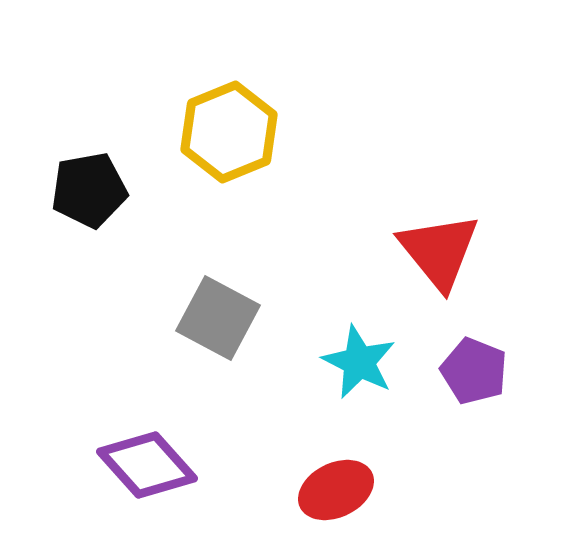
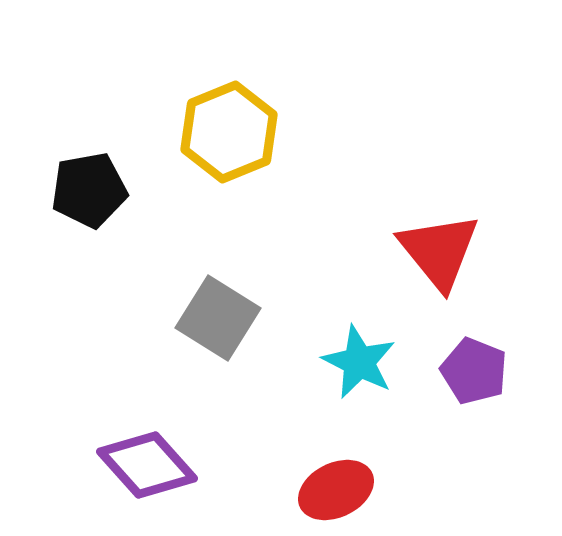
gray square: rotated 4 degrees clockwise
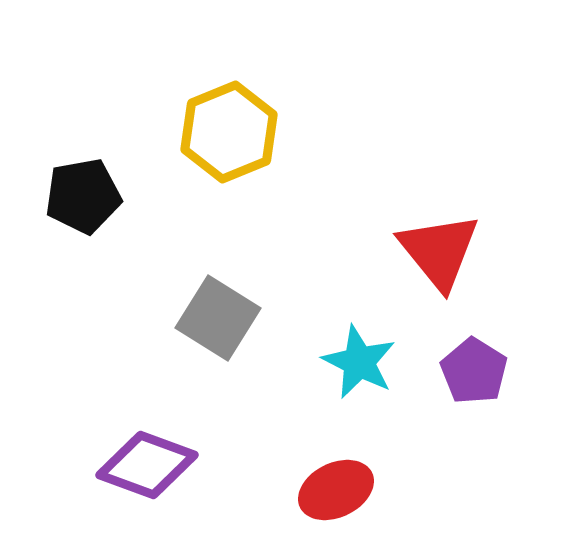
black pentagon: moved 6 px left, 6 px down
purple pentagon: rotated 10 degrees clockwise
purple diamond: rotated 28 degrees counterclockwise
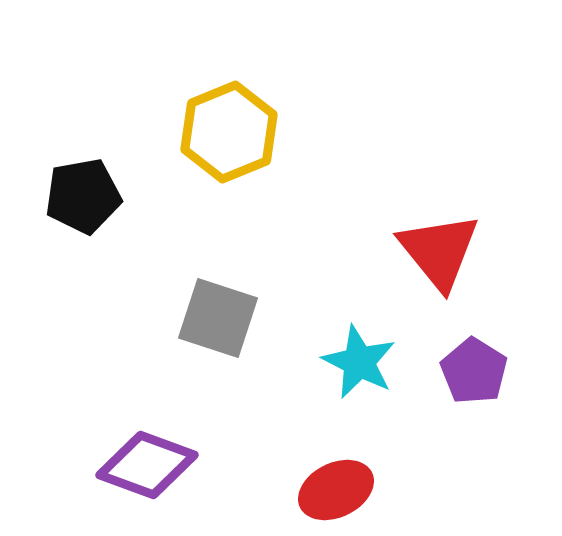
gray square: rotated 14 degrees counterclockwise
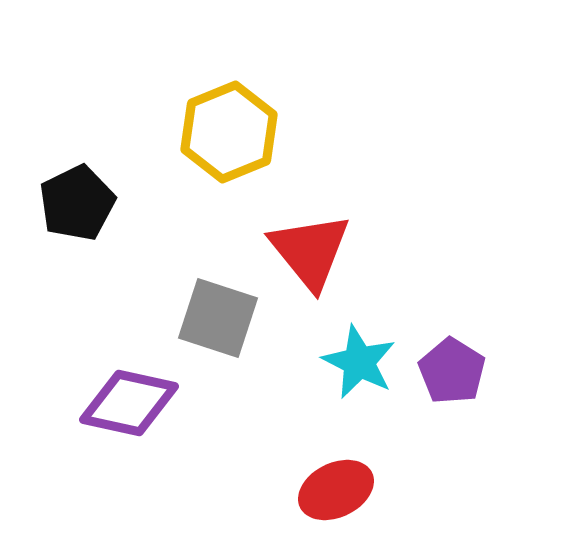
black pentagon: moved 6 px left, 7 px down; rotated 16 degrees counterclockwise
red triangle: moved 129 px left
purple pentagon: moved 22 px left
purple diamond: moved 18 px left, 62 px up; rotated 8 degrees counterclockwise
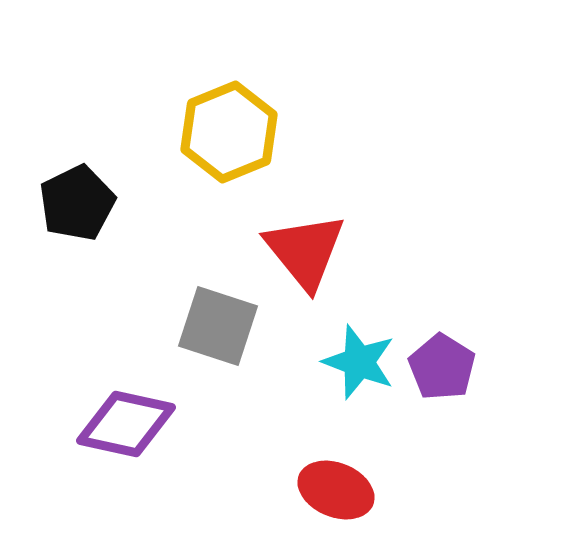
red triangle: moved 5 px left
gray square: moved 8 px down
cyan star: rotated 6 degrees counterclockwise
purple pentagon: moved 10 px left, 4 px up
purple diamond: moved 3 px left, 21 px down
red ellipse: rotated 48 degrees clockwise
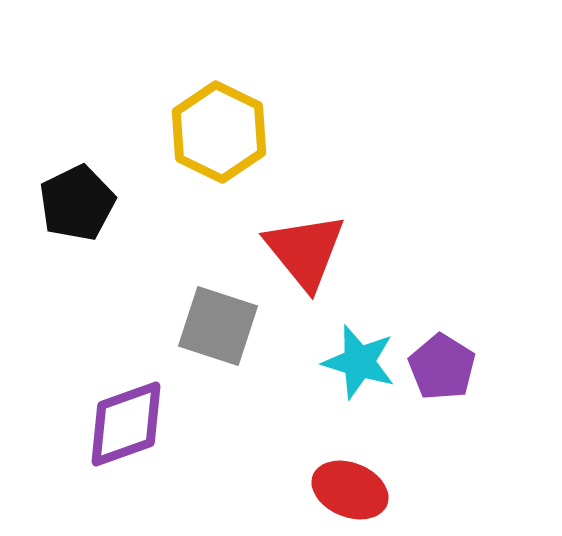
yellow hexagon: moved 10 px left; rotated 12 degrees counterclockwise
cyan star: rotated 4 degrees counterclockwise
purple diamond: rotated 32 degrees counterclockwise
red ellipse: moved 14 px right
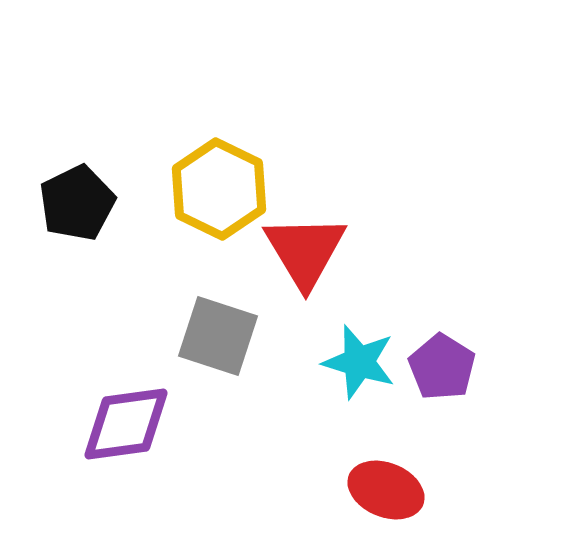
yellow hexagon: moved 57 px down
red triangle: rotated 8 degrees clockwise
gray square: moved 10 px down
purple diamond: rotated 12 degrees clockwise
red ellipse: moved 36 px right
